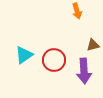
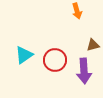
red circle: moved 1 px right
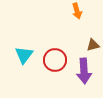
cyan triangle: rotated 18 degrees counterclockwise
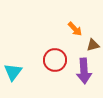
orange arrow: moved 2 px left, 18 px down; rotated 28 degrees counterclockwise
cyan triangle: moved 11 px left, 17 px down
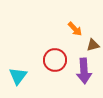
cyan triangle: moved 5 px right, 4 px down
